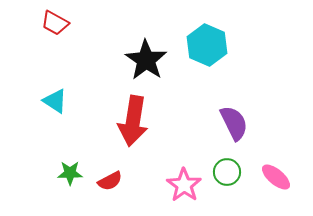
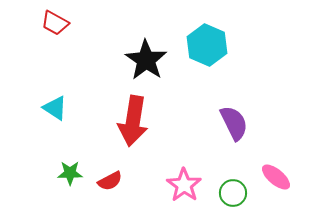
cyan triangle: moved 7 px down
green circle: moved 6 px right, 21 px down
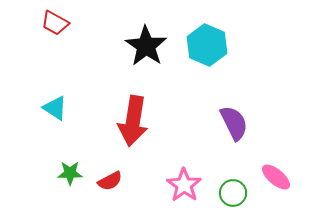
black star: moved 14 px up
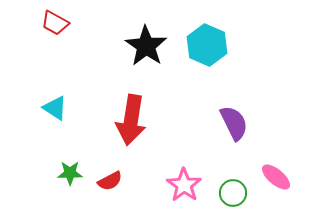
red arrow: moved 2 px left, 1 px up
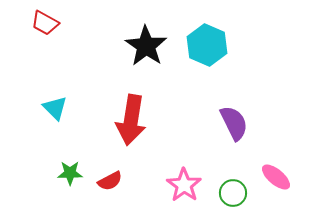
red trapezoid: moved 10 px left
cyan triangle: rotated 12 degrees clockwise
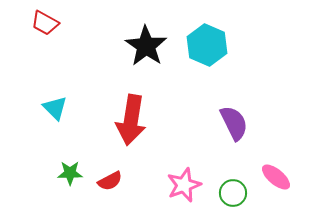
pink star: rotated 16 degrees clockwise
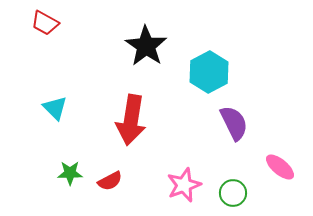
cyan hexagon: moved 2 px right, 27 px down; rotated 9 degrees clockwise
pink ellipse: moved 4 px right, 10 px up
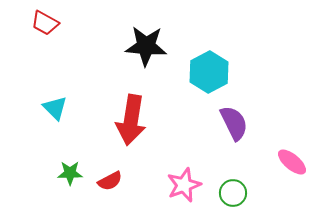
black star: rotated 30 degrees counterclockwise
pink ellipse: moved 12 px right, 5 px up
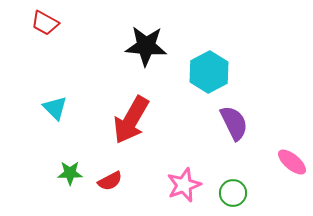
red arrow: rotated 21 degrees clockwise
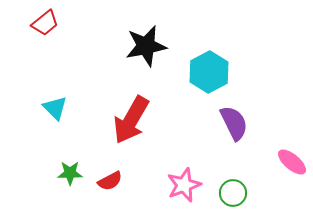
red trapezoid: rotated 68 degrees counterclockwise
black star: rotated 15 degrees counterclockwise
